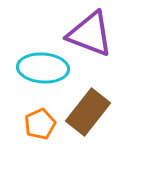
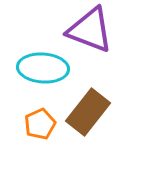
purple triangle: moved 4 px up
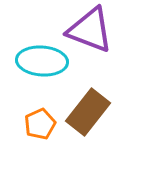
cyan ellipse: moved 1 px left, 7 px up
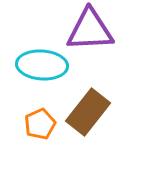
purple triangle: rotated 24 degrees counterclockwise
cyan ellipse: moved 4 px down
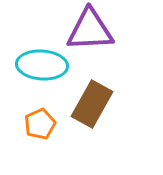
brown rectangle: moved 4 px right, 8 px up; rotated 9 degrees counterclockwise
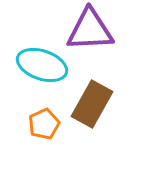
cyan ellipse: rotated 15 degrees clockwise
orange pentagon: moved 4 px right
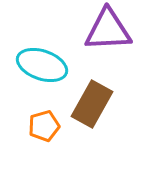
purple triangle: moved 18 px right
orange pentagon: moved 2 px down; rotated 8 degrees clockwise
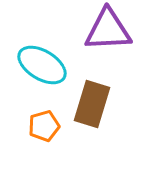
cyan ellipse: rotated 12 degrees clockwise
brown rectangle: rotated 12 degrees counterclockwise
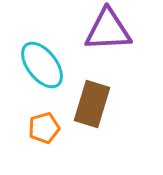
cyan ellipse: rotated 21 degrees clockwise
orange pentagon: moved 2 px down
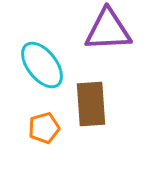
brown rectangle: moved 1 px left; rotated 21 degrees counterclockwise
